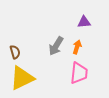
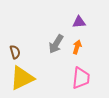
purple triangle: moved 5 px left
gray arrow: moved 2 px up
pink trapezoid: moved 2 px right, 5 px down
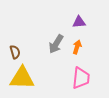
yellow triangle: rotated 28 degrees clockwise
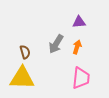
brown semicircle: moved 10 px right
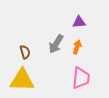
yellow triangle: moved 2 px down
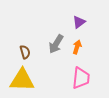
purple triangle: rotated 32 degrees counterclockwise
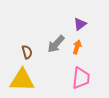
purple triangle: moved 1 px right, 2 px down
gray arrow: rotated 12 degrees clockwise
brown semicircle: moved 2 px right
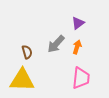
purple triangle: moved 2 px left, 1 px up
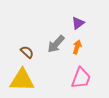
brown semicircle: rotated 32 degrees counterclockwise
pink trapezoid: rotated 15 degrees clockwise
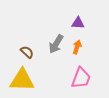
purple triangle: rotated 40 degrees clockwise
gray arrow: rotated 12 degrees counterclockwise
